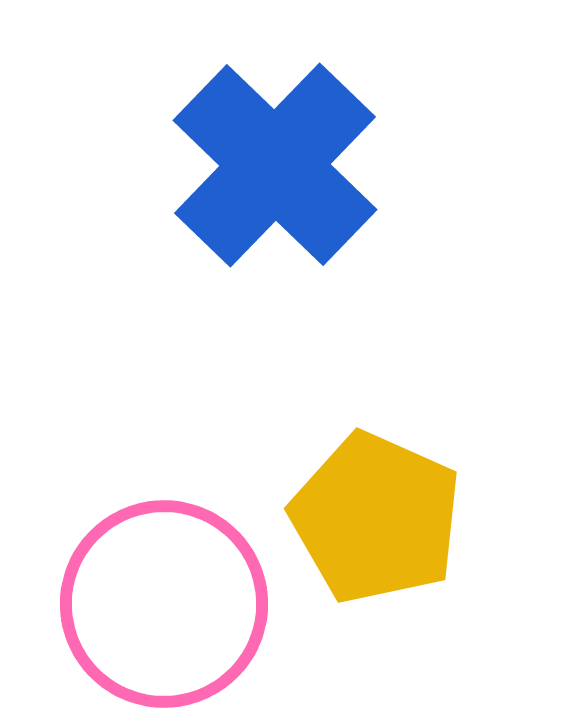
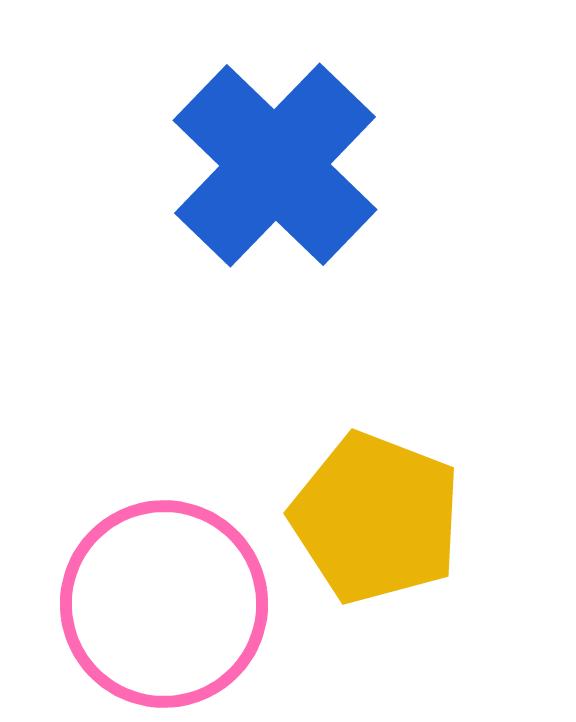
yellow pentagon: rotated 3 degrees counterclockwise
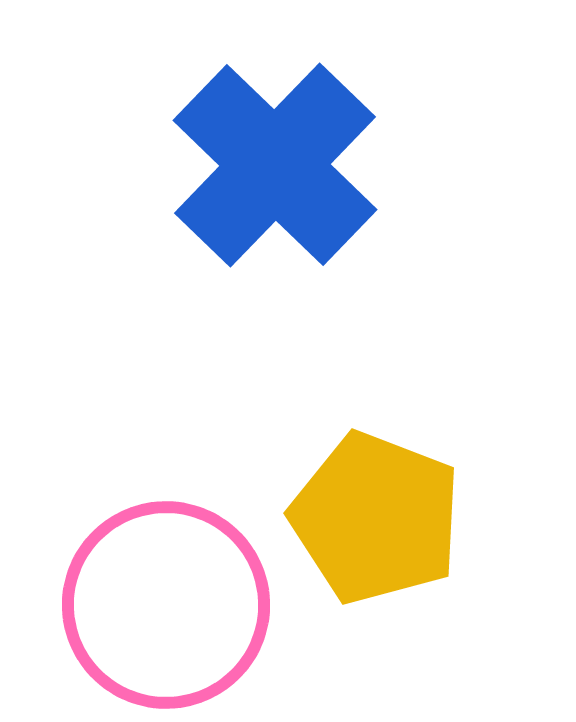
pink circle: moved 2 px right, 1 px down
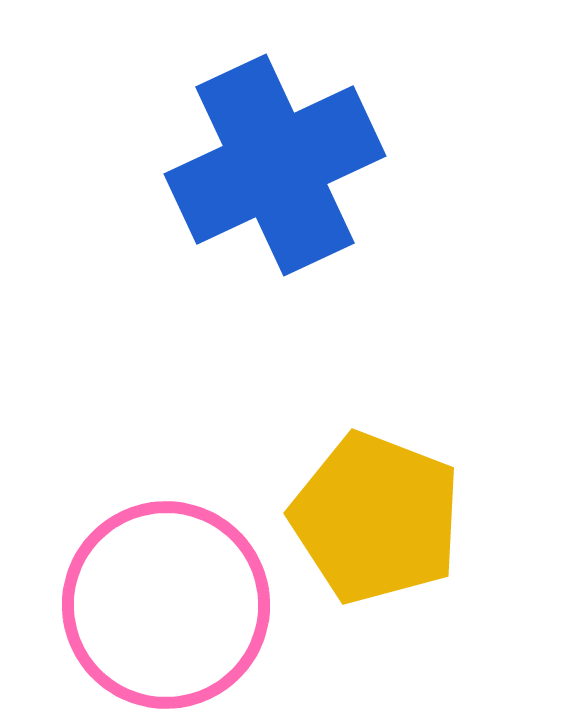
blue cross: rotated 21 degrees clockwise
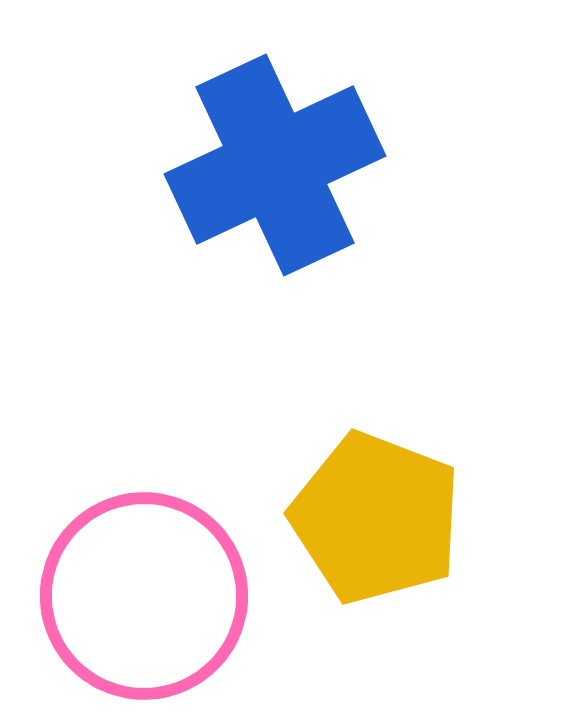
pink circle: moved 22 px left, 9 px up
